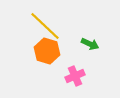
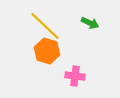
green arrow: moved 21 px up
pink cross: rotated 30 degrees clockwise
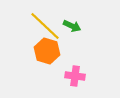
green arrow: moved 18 px left, 3 px down
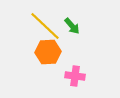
green arrow: rotated 24 degrees clockwise
orange hexagon: moved 1 px right, 1 px down; rotated 20 degrees counterclockwise
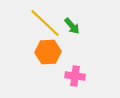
yellow line: moved 3 px up
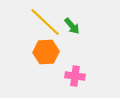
yellow line: moved 1 px up
orange hexagon: moved 2 px left
